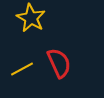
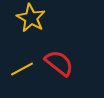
red semicircle: rotated 28 degrees counterclockwise
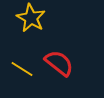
yellow line: rotated 60 degrees clockwise
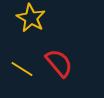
red semicircle: rotated 12 degrees clockwise
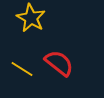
red semicircle: rotated 12 degrees counterclockwise
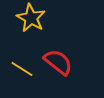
red semicircle: moved 1 px left, 1 px up
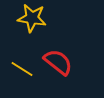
yellow star: moved 1 px right; rotated 20 degrees counterclockwise
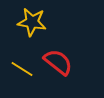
yellow star: moved 4 px down
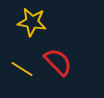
red semicircle: rotated 8 degrees clockwise
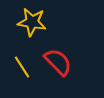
yellow line: moved 2 px up; rotated 25 degrees clockwise
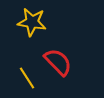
yellow line: moved 5 px right, 11 px down
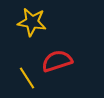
red semicircle: moved 1 px left, 1 px up; rotated 64 degrees counterclockwise
